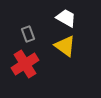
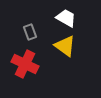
gray rectangle: moved 2 px right, 2 px up
red cross: rotated 32 degrees counterclockwise
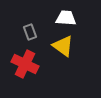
white trapezoid: rotated 25 degrees counterclockwise
yellow triangle: moved 2 px left
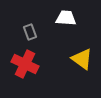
yellow triangle: moved 19 px right, 13 px down
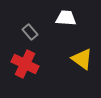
gray rectangle: rotated 21 degrees counterclockwise
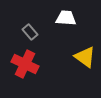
yellow triangle: moved 3 px right, 2 px up
